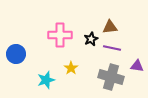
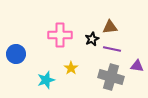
black star: moved 1 px right
purple line: moved 1 px down
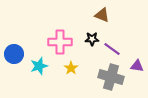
brown triangle: moved 8 px left, 12 px up; rotated 28 degrees clockwise
pink cross: moved 7 px down
black star: rotated 24 degrees clockwise
purple line: rotated 24 degrees clockwise
blue circle: moved 2 px left
cyan star: moved 7 px left, 14 px up
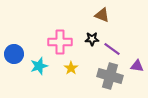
gray cross: moved 1 px left, 1 px up
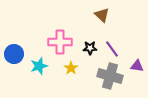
brown triangle: rotated 21 degrees clockwise
black star: moved 2 px left, 9 px down
purple line: rotated 18 degrees clockwise
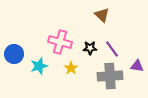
pink cross: rotated 15 degrees clockwise
gray cross: rotated 20 degrees counterclockwise
